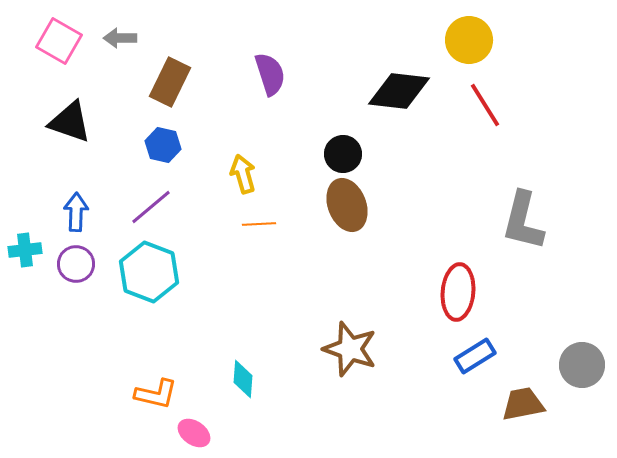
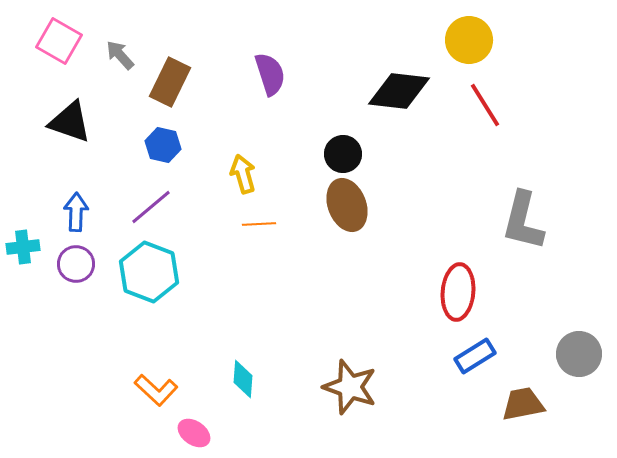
gray arrow: moved 17 px down; rotated 48 degrees clockwise
cyan cross: moved 2 px left, 3 px up
brown star: moved 38 px down
gray circle: moved 3 px left, 11 px up
orange L-shape: moved 4 px up; rotated 30 degrees clockwise
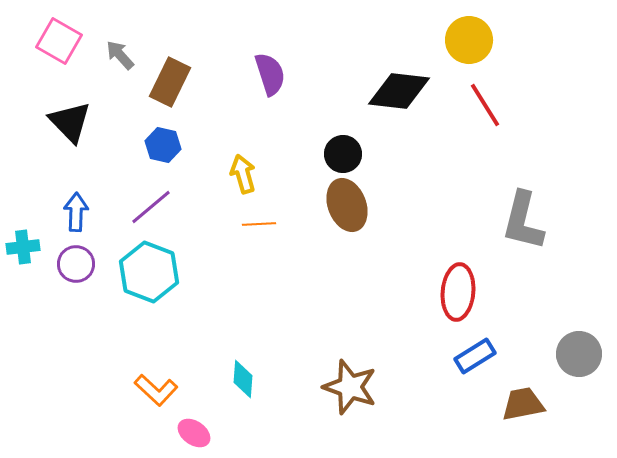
black triangle: rotated 27 degrees clockwise
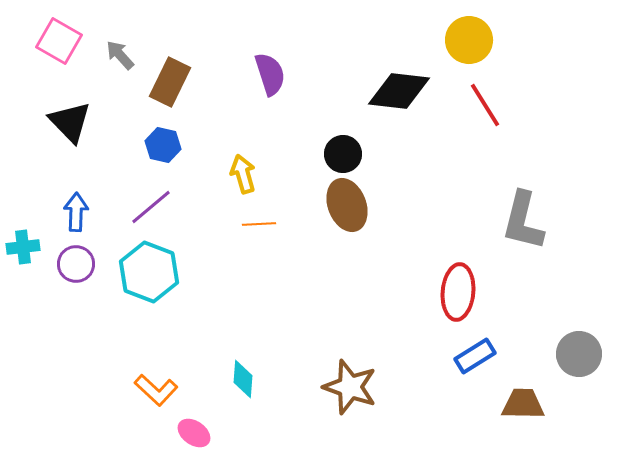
brown trapezoid: rotated 12 degrees clockwise
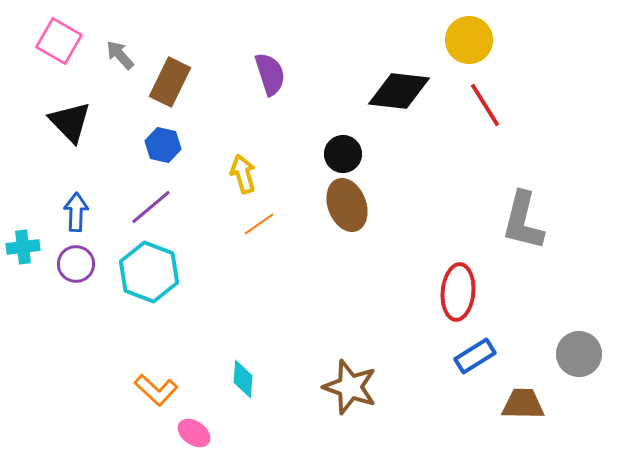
orange line: rotated 32 degrees counterclockwise
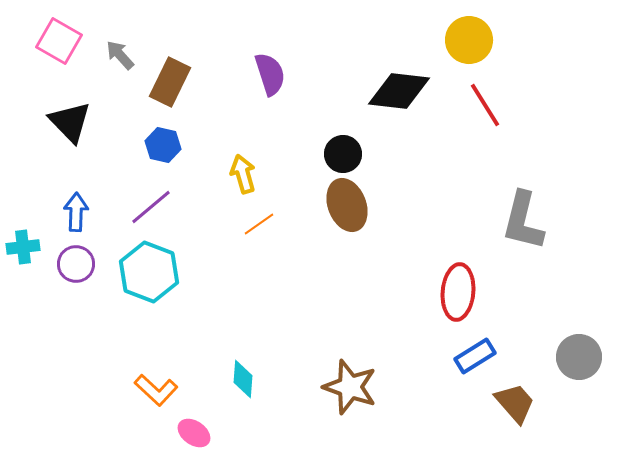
gray circle: moved 3 px down
brown trapezoid: moved 8 px left, 1 px up; rotated 48 degrees clockwise
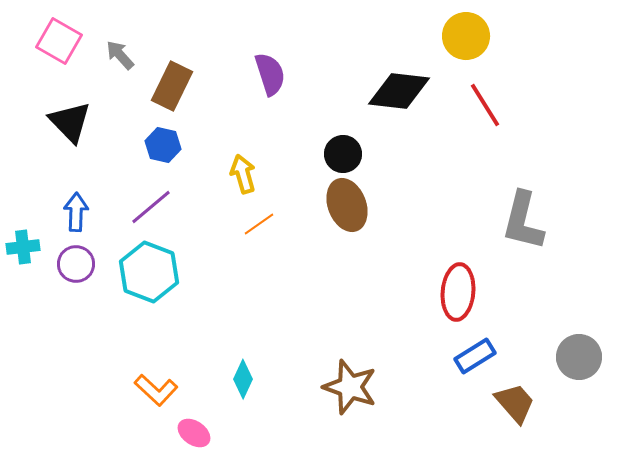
yellow circle: moved 3 px left, 4 px up
brown rectangle: moved 2 px right, 4 px down
cyan diamond: rotated 21 degrees clockwise
